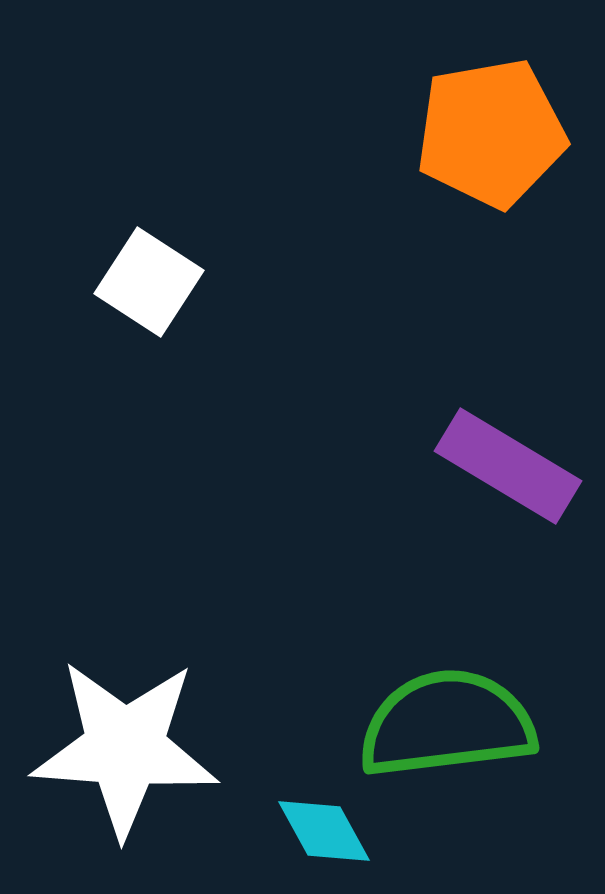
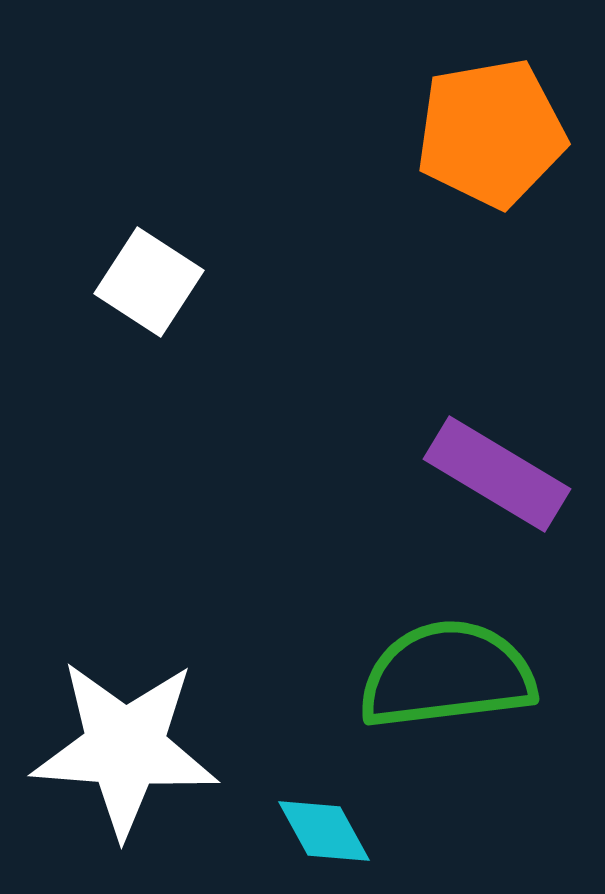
purple rectangle: moved 11 px left, 8 px down
green semicircle: moved 49 px up
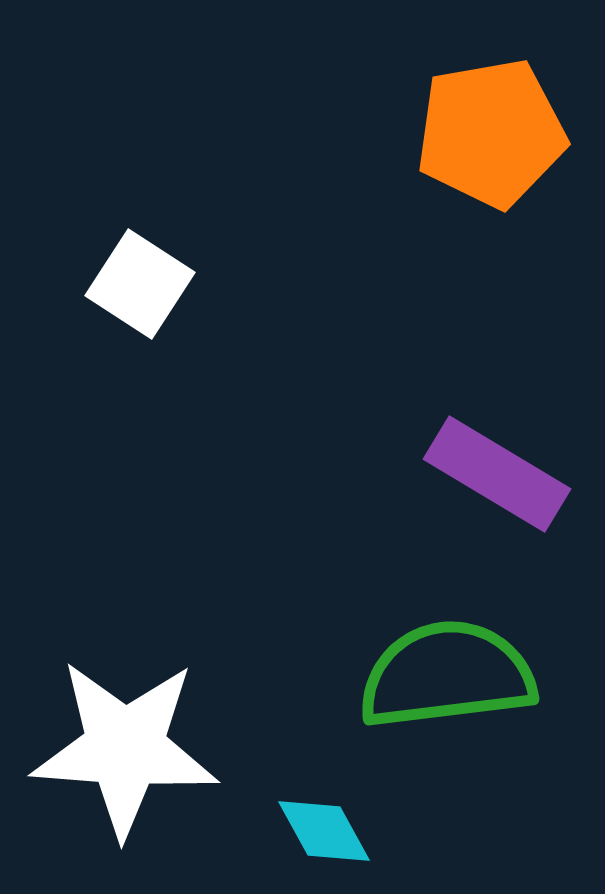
white square: moved 9 px left, 2 px down
